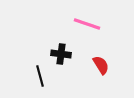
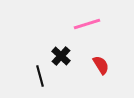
pink line: rotated 36 degrees counterclockwise
black cross: moved 2 px down; rotated 36 degrees clockwise
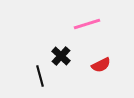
red semicircle: rotated 96 degrees clockwise
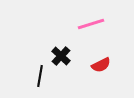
pink line: moved 4 px right
black line: rotated 25 degrees clockwise
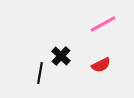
pink line: moved 12 px right; rotated 12 degrees counterclockwise
black line: moved 3 px up
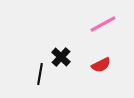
black cross: moved 1 px down
black line: moved 1 px down
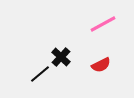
black line: rotated 40 degrees clockwise
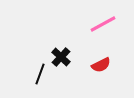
black line: rotated 30 degrees counterclockwise
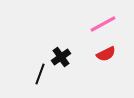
black cross: rotated 12 degrees clockwise
red semicircle: moved 5 px right, 11 px up
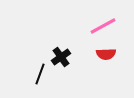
pink line: moved 2 px down
red semicircle: rotated 24 degrees clockwise
